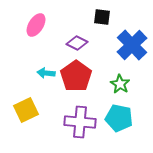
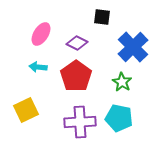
pink ellipse: moved 5 px right, 9 px down
blue cross: moved 1 px right, 2 px down
cyan arrow: moved 8 px left, 6 px up
green star: moved 2 px right, 2 px up
purple cross: rotated 8 degrees counterclockwise
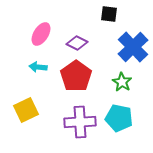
black square: moved 7 px right, 3 px up
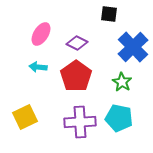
yellow square: moved 1 px left, 7 px down
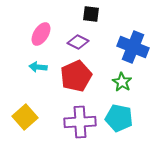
black square: moved 18 px left
purple diamond: moved 1 px right, 1 px up
blue cross: rotated 24 degrees counterclockwise
red pentagon: rotated 12 degrees clockwise
yellow square: rotated 15 degrees counterclockwise
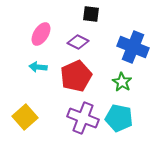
purple cross: moved 3 px right, 4 px up; rotated 24 degrees clockwise
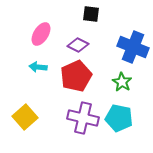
purple diamond: moved 3 px down
purple cross: rotated 8 degrees counterclockwise
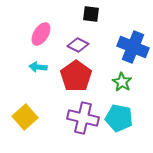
red pentagon: rotated 12 degrees counterclockwise
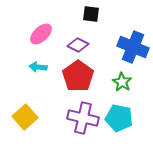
pink ellipse: rotated 15 degrees clockwise
red pentagon: moved 2 px right
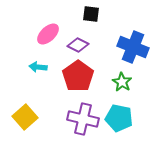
pink ellipse: moved 7 px right
purple cross: moved 1 px down
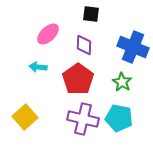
purple diamond: moved 6 px right; rotated 65 degrees clockwise
red pentagon: moved 3 px down
